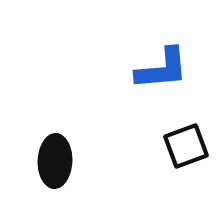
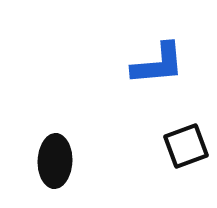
blue L-shape: moved 4 px left, 5 px up
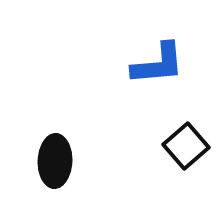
black square: rotated 21 degrees counterclockwise
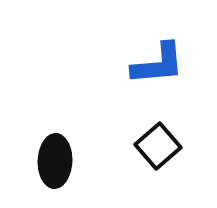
black square: moved 28 px left
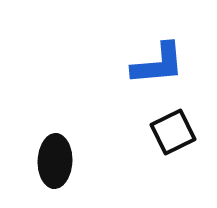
black square: moved 15 px right, 14 px up; rotated 15 degrees clockwise
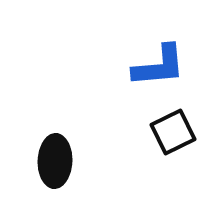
blue L-shape: moved 1 px right, 2 px down
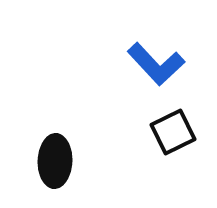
blue L-shape: moved 3 px left, 2 px up; rotated 52 degrees clockwise
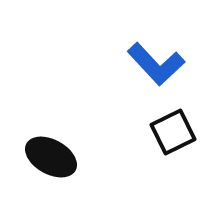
black ellipse: moved 4 px left, 4 px up; rotated 63 degrees counterclockwise
